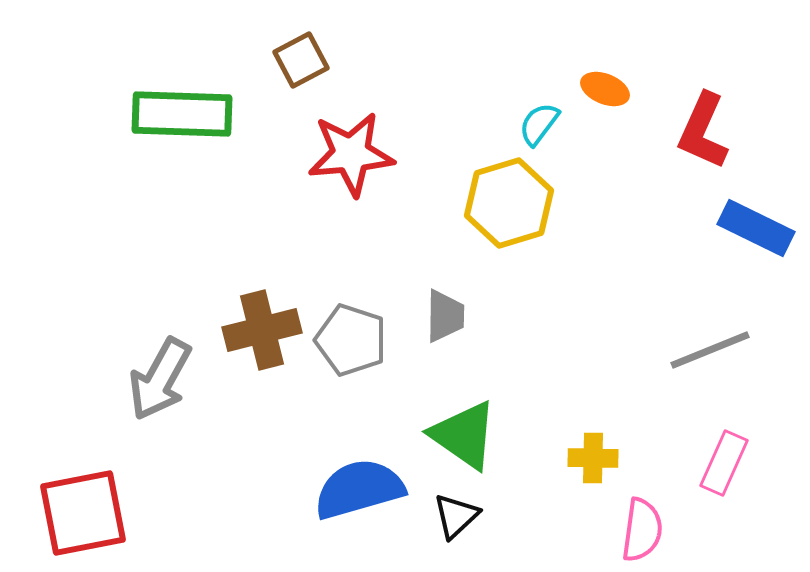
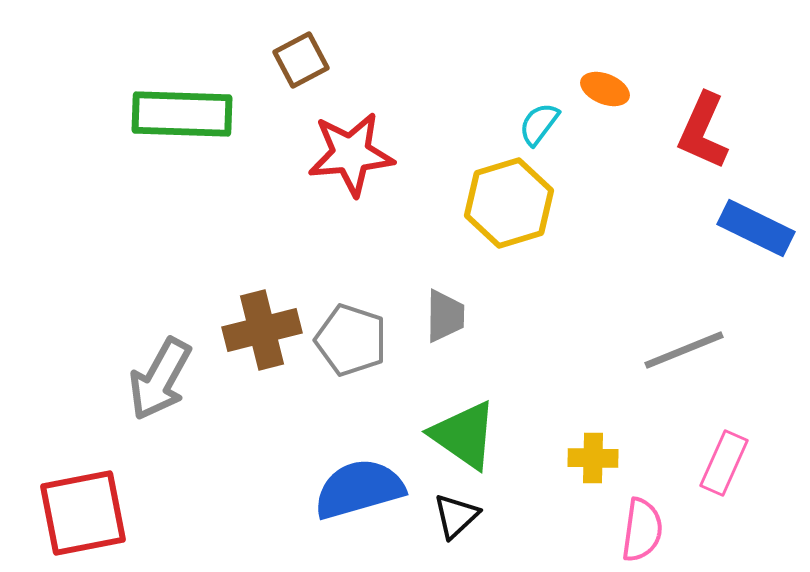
gray line: moved 26 px left
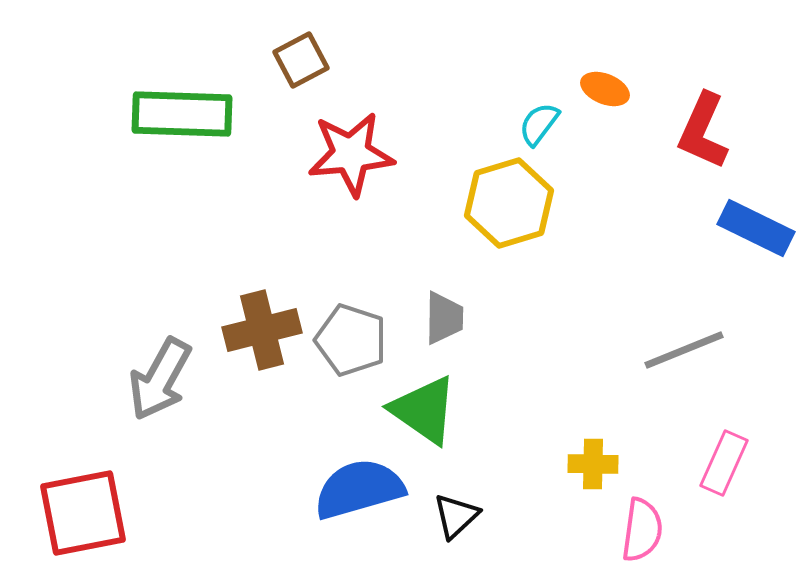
gray trapezoid: moved 1 px left, 2 px down
green triangle: moved 40 px left, 25 px up
yellow cross: moved 6 px down
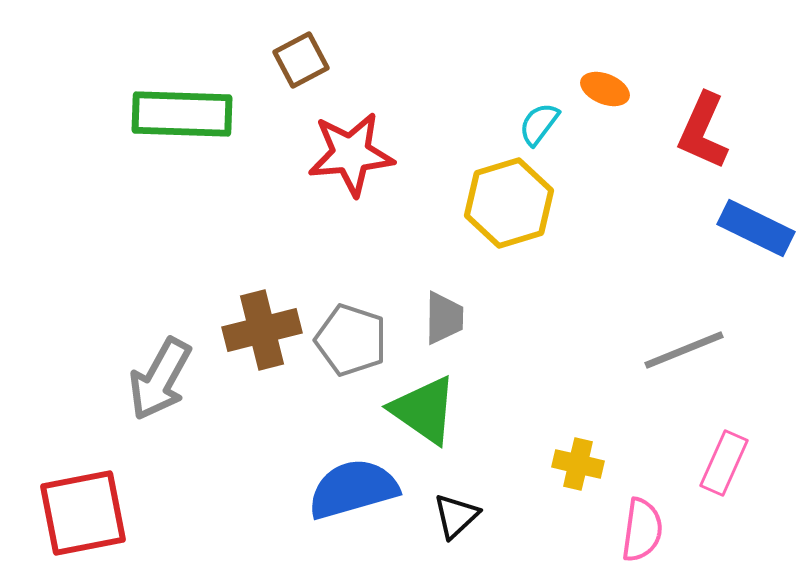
yellow cross: moved 15 px left; rotated 12 degrees clockwise
blue semicircle: moved 6 px left
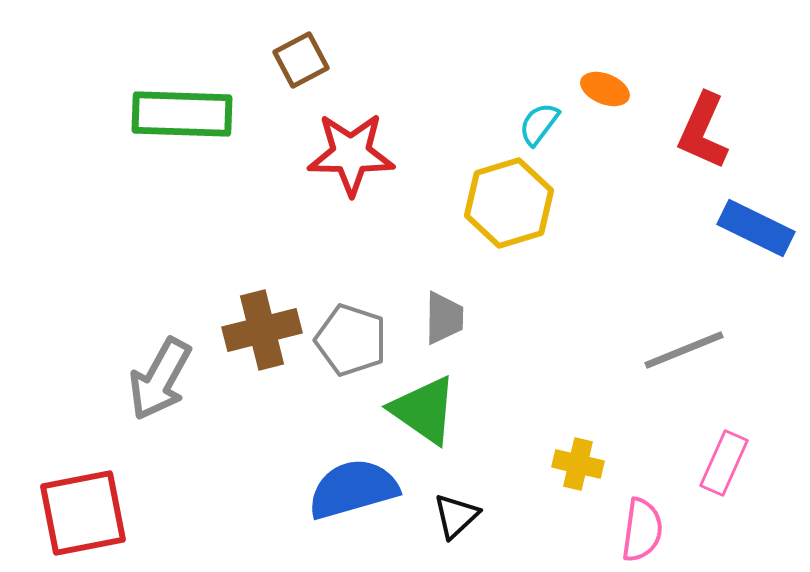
red star: rotated 6 degrees clockwise
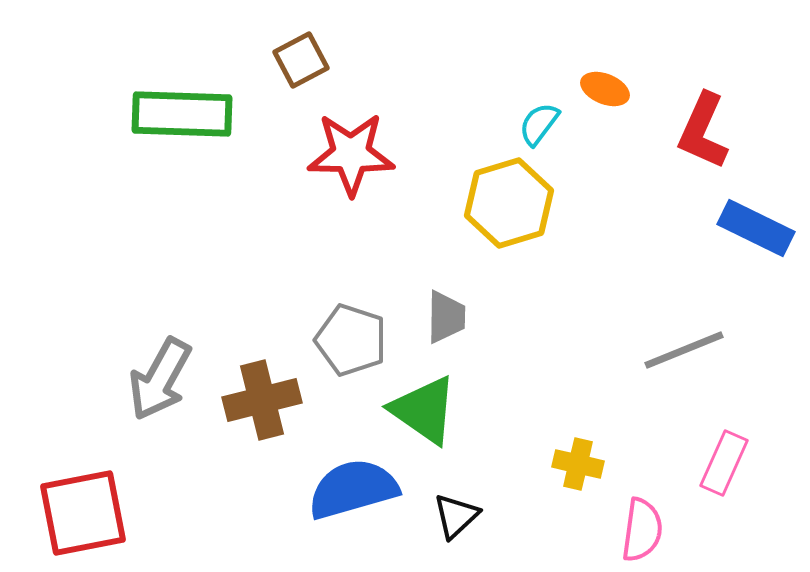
gray trapezoid: moved 2 px right, 1 px up
brown cross: moved 70 px down
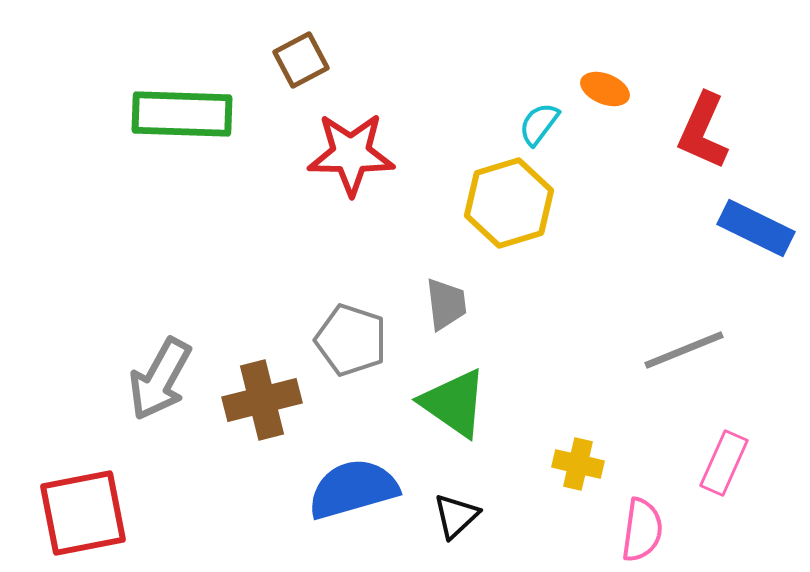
gray trapezoid: moved 13 px up; rotated 8 degrees counterclockwise
green triangle: moved 30 px right, 7 px up
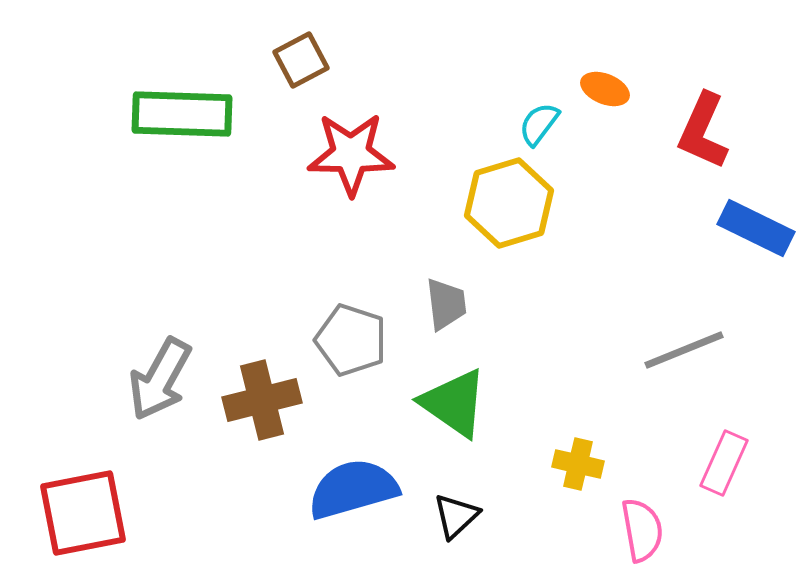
pink semicircle: rotated 18 degrees counterclockwise
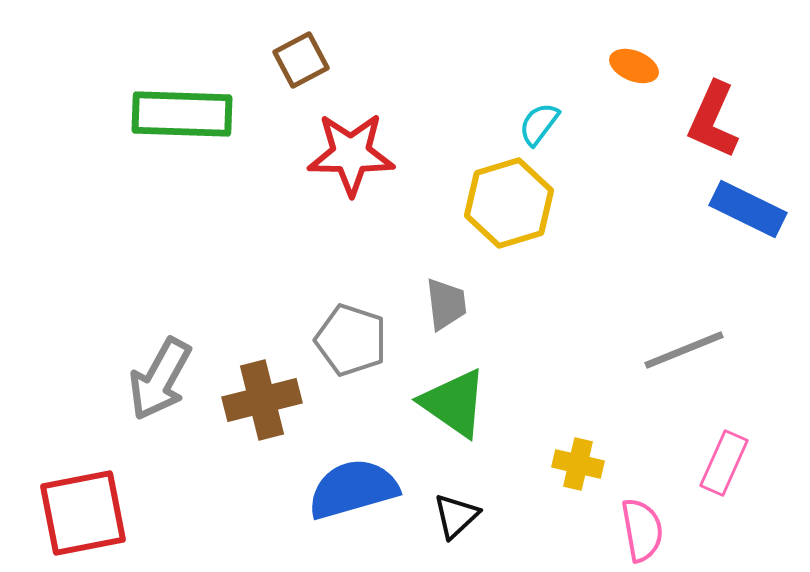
orange ellipse: moved 29 px right, 23 px up
red L-shape: moved 10 px right, 11 px up
blue rectangle: moved 8 px left, 19 px up
